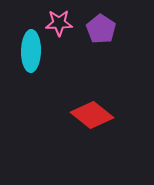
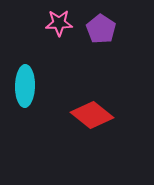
cyan ellipse: moved 6 px left, 35 px down
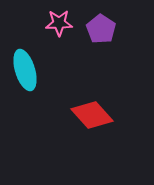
cyan ellipse: moved 16 px up; rotated 18 degrees counterclockwise
red diamond: rotated 9 degrees clockwise
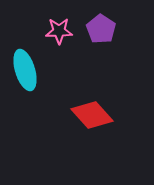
pink star: moved 8 px down
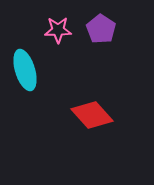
pink star: moved 1 px left, 1 px up
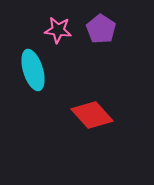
pink star: rotated 8 degrees clockwise
cyan ellipse: moved 8 px right
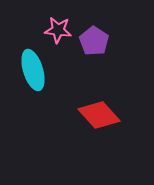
purple pentagon: moved 7 px left, 12 px down
red diamond: moved 7 px right
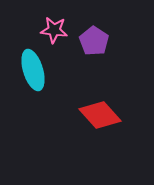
pink star: moved 4 px left
red diamond: moved 1 px right
